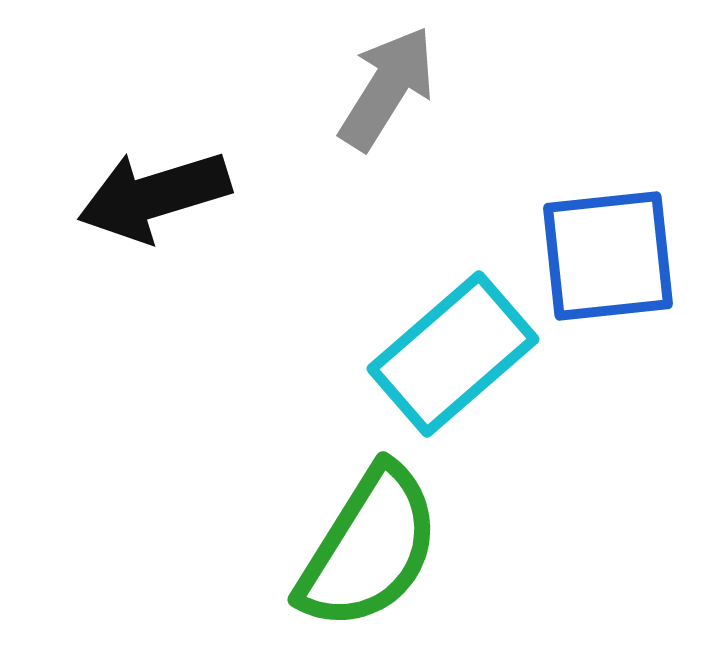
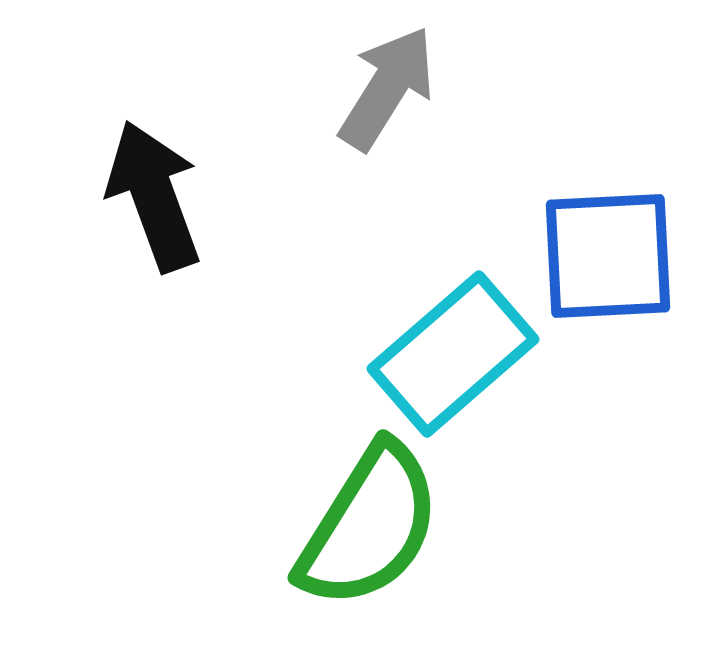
black arrow: rotated 87 degrees clockwise
blue square: rotated 3 degrees clockwise
green semicircle: moved 22 px up
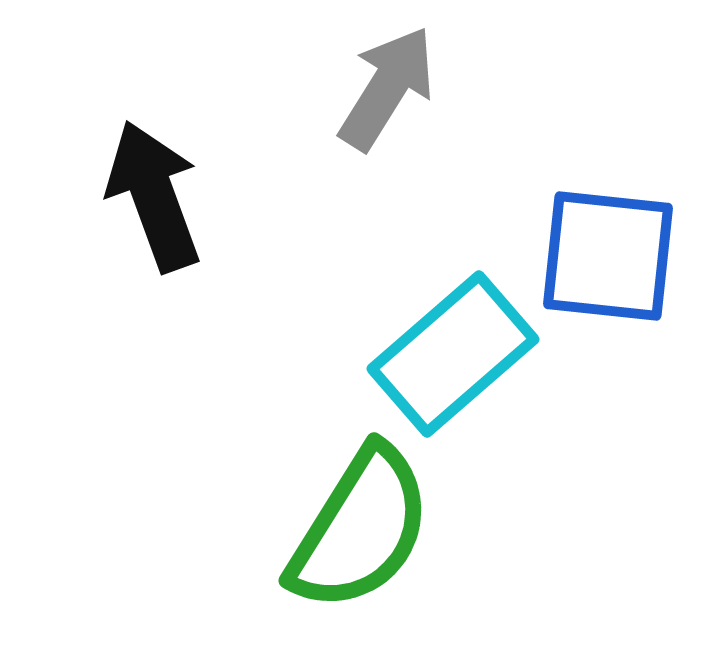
blue square: rotated 9 degrees clockwise
green semicircle: moved 9 px left, 3 px down
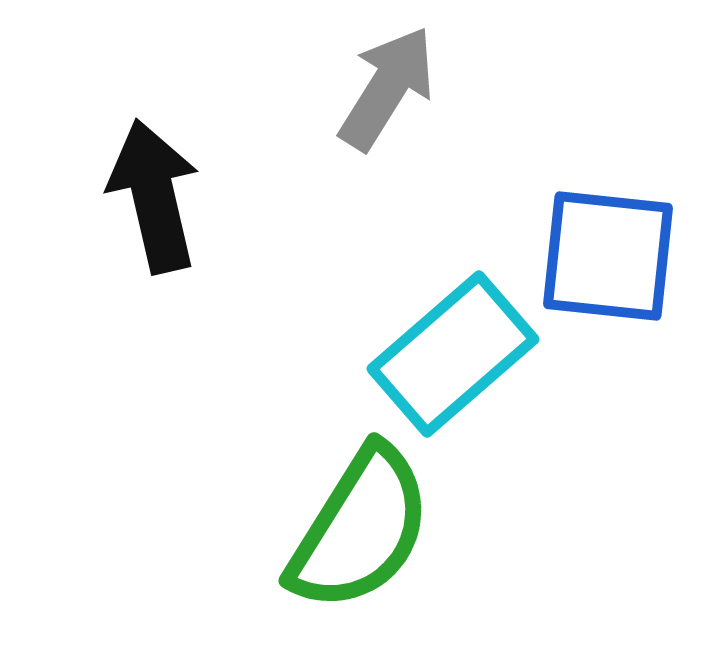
black arrow: rotated 7 degrees clockwise
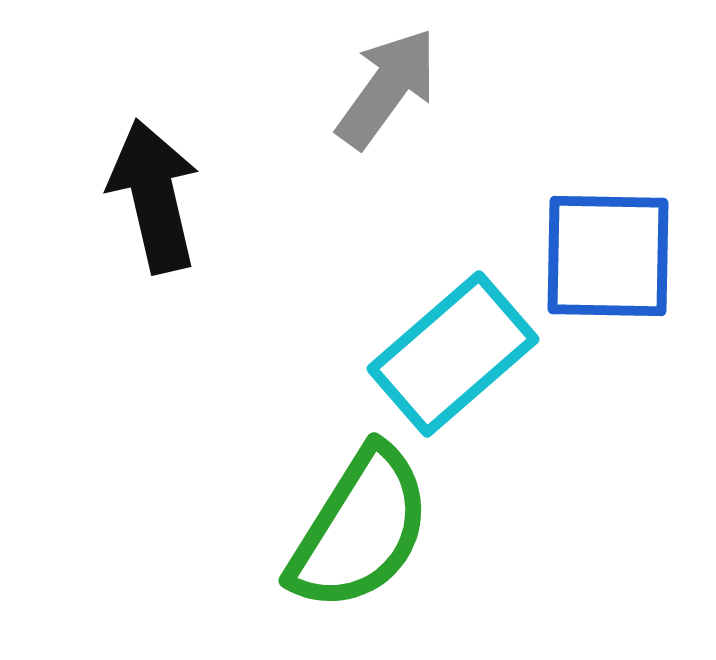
gray arrow: rotated 4 degrees clockwise
blue square: rotated 5 degrees counterclockwise
